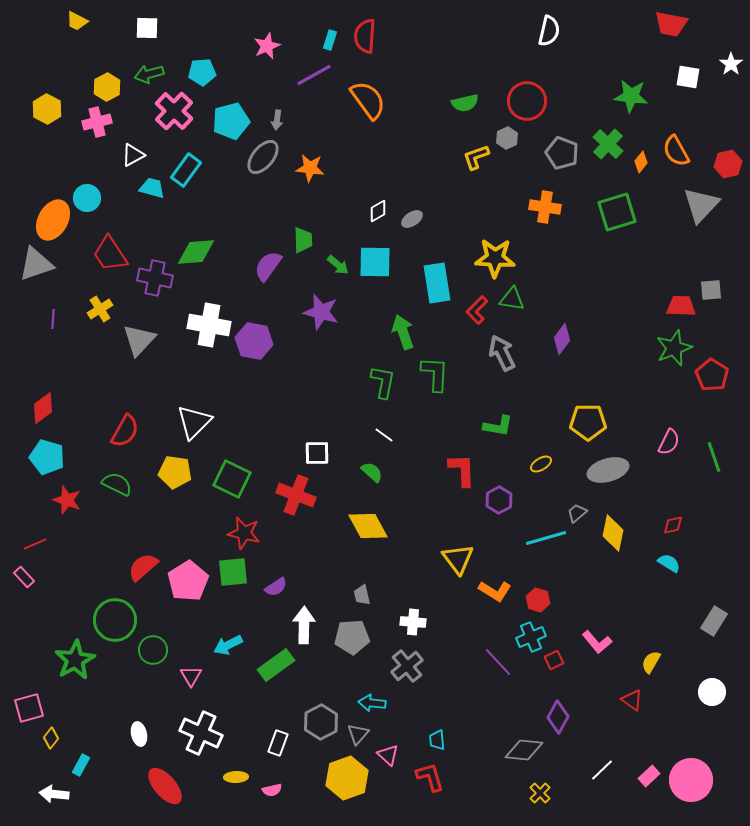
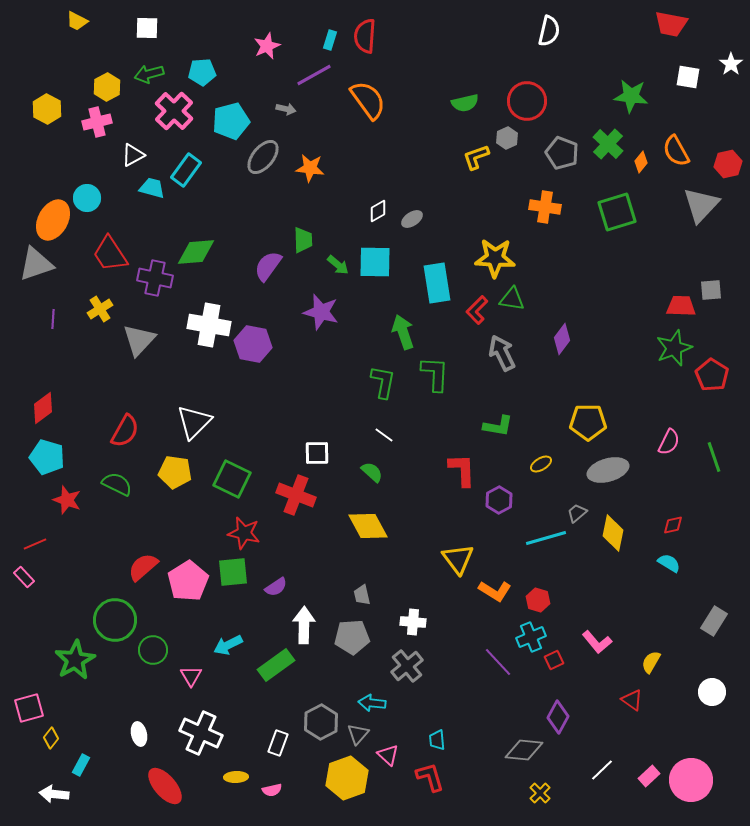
gray arrow at (277, 120): moved 9 px right, 11 px up; rotated 84 degrees counterclockwise
purple hexagon at (254, 341): moved 1 px left, 3 px down
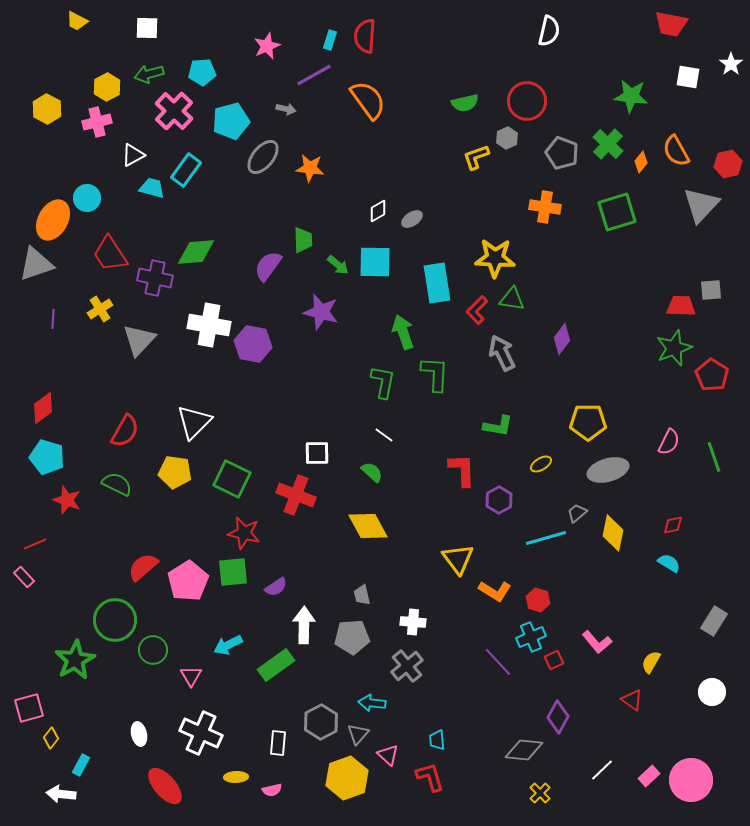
white rectangle at (278, 743): rotated 15 degrees counterclockwise
white arrow at (54, 794): moved 7 px right
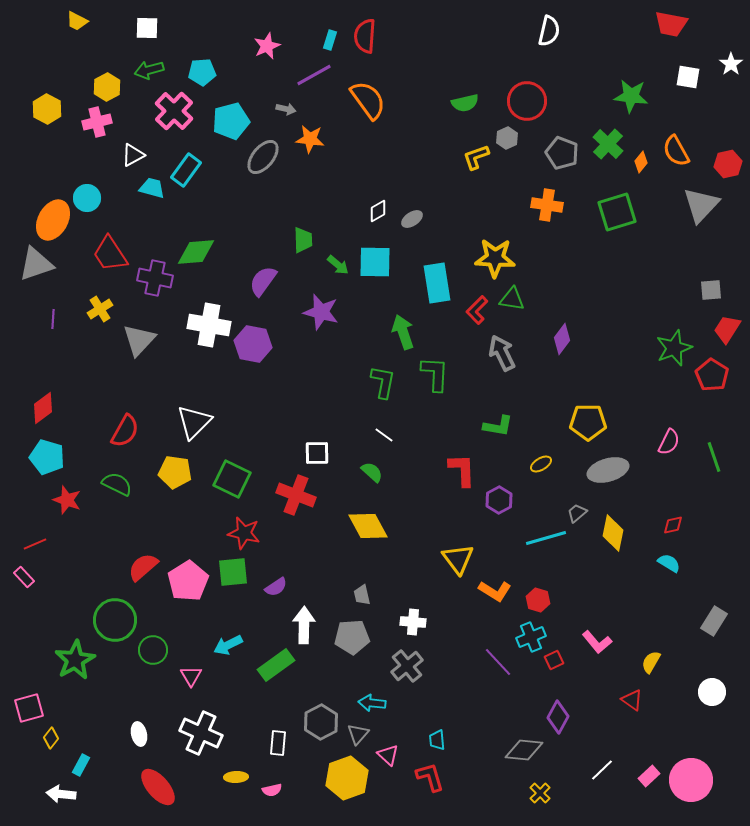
green arrow at (149, 74): moved 4 px up
orange star at (310, 168): moved 29 px up
orange cross at (545, 207): moved 2 px right, 2 px up
purple semicircle at (268, 266): moved 5 px left, 15 px down
red trapezoid at (681, 306): moved 46 px right, 23 px down; rotated 60 degrees counterclockwise
red ellipse at (165, 786): moved 7 px left, 1 px down
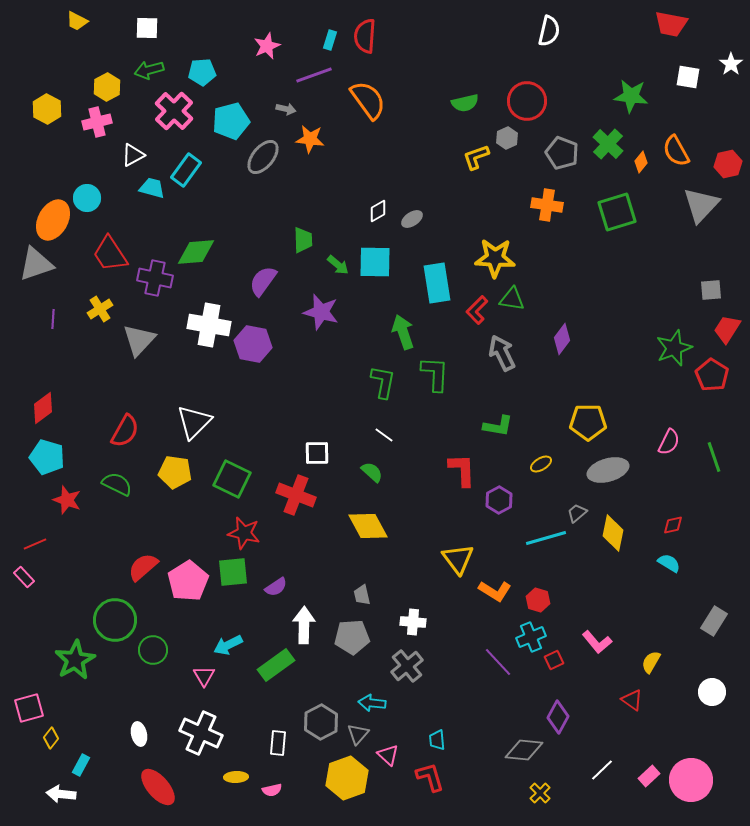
purple line at (314, 75): rotated 9 degrees clockwise
pink triangle at (191, 676): moved 13 px right
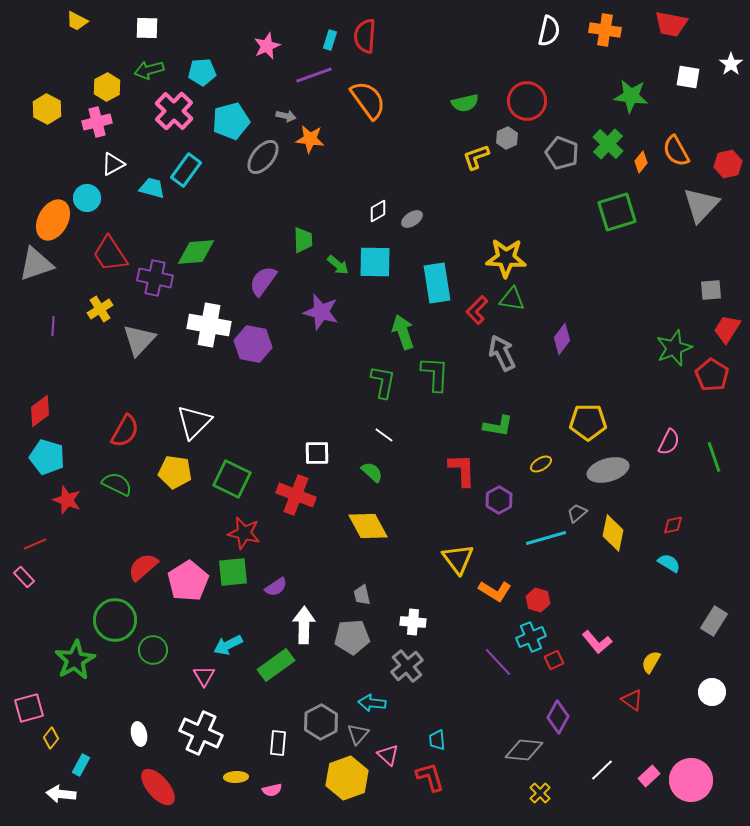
gray arrow at (286, 109): moved 7 px down
white triangle at (133, 155): moved 20 px left, 9 px down
orange cross at (547, 205): moved 58 px right, 175 px up
yellow star at (495, 258): moved 11 px right
purple line at (53, 319): moved 7 px down
red diamond at (43, 408): moved 3 px left, 3 px down
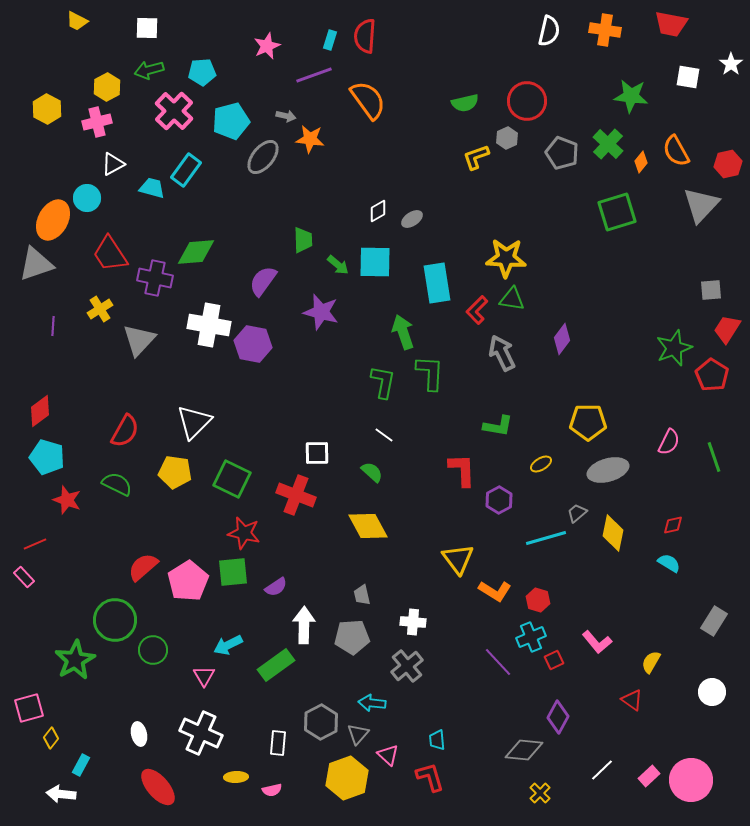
green L-shape at (435, 374): moved 5 px left, 1 px up
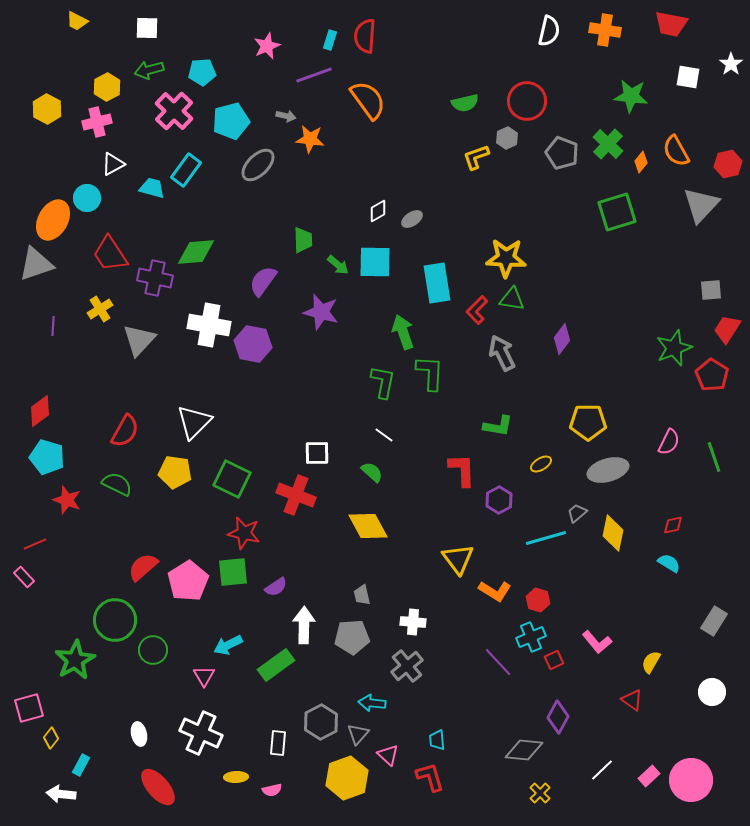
gray ellipse at (263, 157): moved 5 px left, 8 px down; rotated 6 degrees clockwise
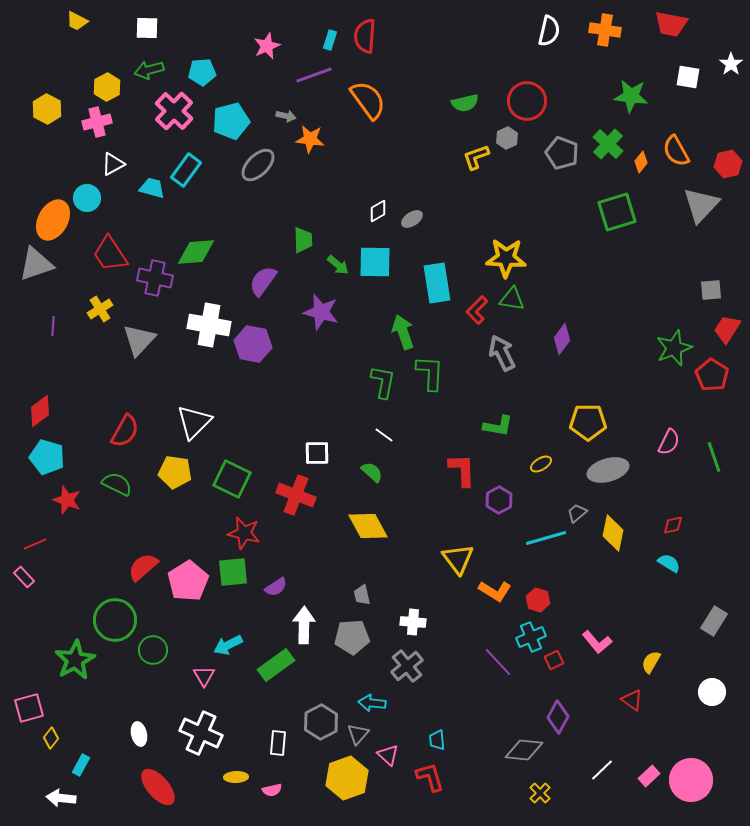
white arrow at (61, 794): moved 4 px down
